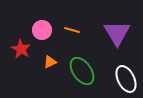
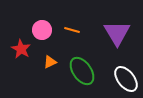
white ellipse: rotated 12 degrees counterclockwise
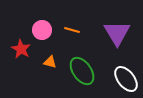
orange triangle: rotated 40 degrees clockwise
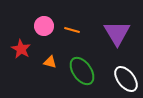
pink circle: moved 2 px right, 4 px up
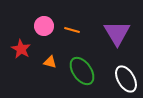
white ellipse: rotated 8 degrees clockwise
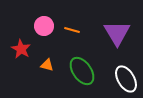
orange triangle: moved 3 px left, 3 px down
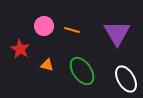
red star: moved 1 px left
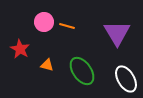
pink circle: moved 4 px up
orange line: moved 5 px left, 4 px up
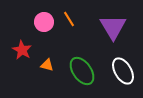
orange line: moved 2 px right, 7 px up; rotated 42 degrees clockwise
purple triangle: moved 4 px left, 6 px up
red star: moved 2 px right, 1 px down
white ellipse: moved 3 px left, 8 px up
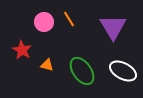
white ellipse: rotated 32 degrees counterclockwise
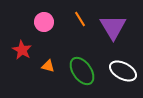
orange line: moved 11 px right
orange triangle: moved 1 px right, 1 px down
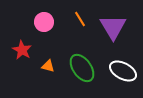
green ellipse: moved 3 px up
